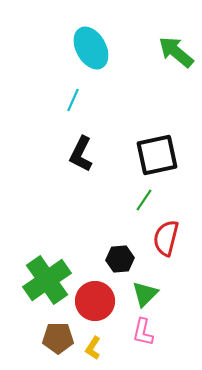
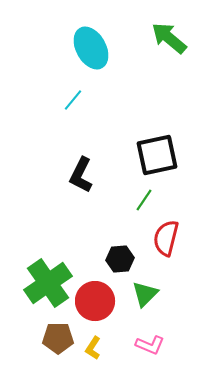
green arrow: moved 7 px left, 14 px up
cyan line: rotated 15 degrees clockwise
black L-shape: moved 21 px down
green cross: moved 1 px right, 3 px down
pink L-shape: moved 7 px right, 13 px down; rotated 80 degrees counterclockwise
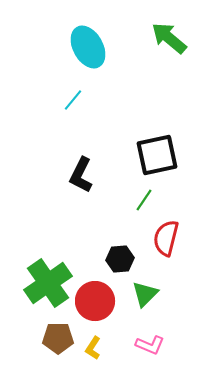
cyan ellipse: moved 3 px left, 1 px up
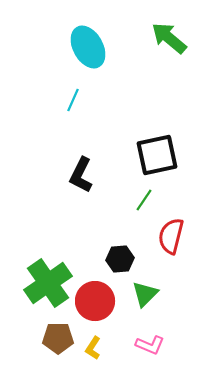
cyan line: rotated 15 degrees counterclockwise
red semicircle: moved 5 px right, 2 px up
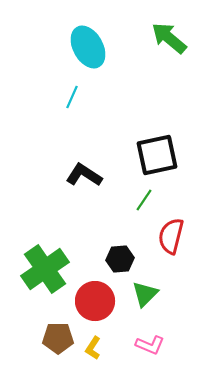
cyan line: moved 1 px left, 3 px up
black L-shape: moved 3 px right; rotated 96 degrees clockwise
green cross: moved 3 px left, 14 px up
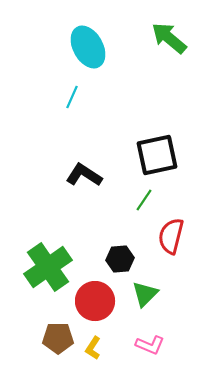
green cross: moved 3 px right, 2 px up
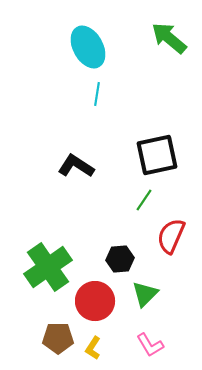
cyan line: moved 25 px right, 3 px up; rotated 15 degrees counterclockwise
black L-shape: moved 8 px left, 9 px up
red semicircle: rotated 9 degrees clockwise
pink L-shape: rotated 36 degrees clockwise
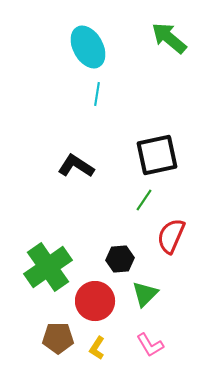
yellow L-shape: moved 4 px right
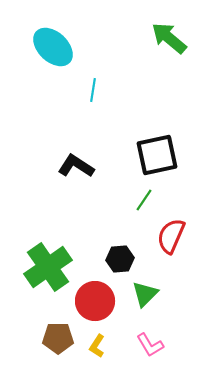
cyan ellipse: moved 35 px left; rotated 18 degrees counterclockwise
cyan line: moved 4 px left, 4 px up
yellow L-shape: moved 2 px up
